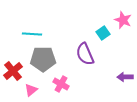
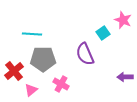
red cross: moved 1 px right
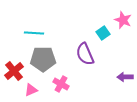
cyan line: moved 2 px right, 1 px up
pink triangle: rotated 16 degrees clockwise
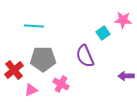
pink star: rotated 18 degrees counterclockwise
cyan line: moved 7 px up
purple semicircle: moved 2 px down
red cross: moved 1 px up
purple arrow: moved 1 px right, 1 px up
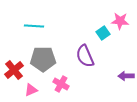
pink star: moved 3 px left, 1 px down
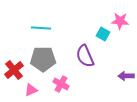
cyan line: moved 7 px right, 2 px down
cyan square: moved 1 px down; rotated 24 degrees counterclockwise
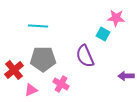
pink star: moved 4 px left, 3 px up
cyan line: moved 3 px left, 2 px up
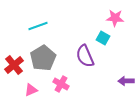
pink star: moved 1 px left
cyan line: rotated 24 degrees counterclockwise
cyan square: moved 4 px down
gray pentagon: moved 1 px up; rotated 30 degrees counterclockwise
red cross: moved 5 px up
purple arrow: moved 5 px down
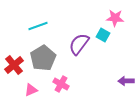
cyan square: moved 3 px up
purple semicircle: moved 6 px left, 12 px up; rotated 60 degrees clockwise
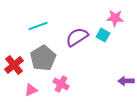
purple semicircle: moved 2 px left, 7 px up; rotated 20 degrees clockwise
